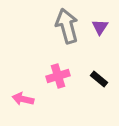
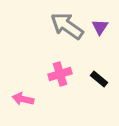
gray arrow: rotated 40 degrees counterclockwise
pink cross: moved 2 px right, 2 px up
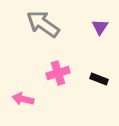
gray arrow: moved 24 px left, 2 px up
pink cross: moved 2 px left, 1 px up
black rectangle: rotated 18 degrees counterclockwise
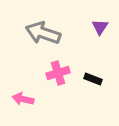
gray arrow: moved 9 px down; rotated 16 degrees counterclockwise
black rectangle: moved 6 px left
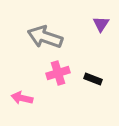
purple triangle: moved 1 px right, 3 px up
gray arrow: moved 2 px right, 4 px down
pink arrow: moved 1 px left, 1 px up
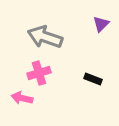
purple triangle: rotated 12 degrees clockwise
pink cross: moved 19 px left
